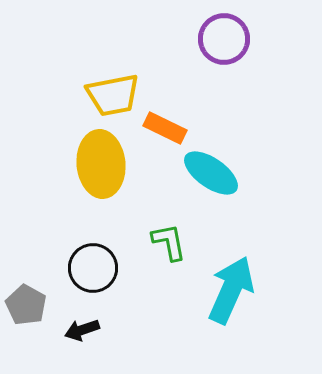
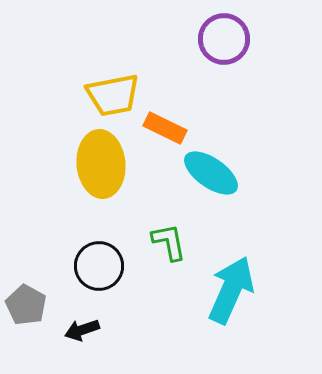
black circle: moved 6 px right, 2 px up
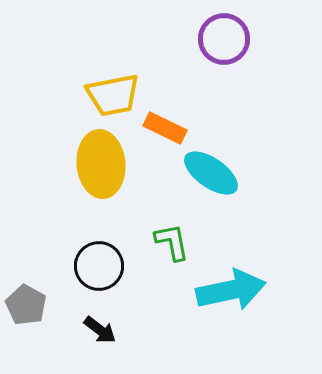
green L-shape: moved 3 px right
cyan arrow: rotated 54 degrees clockwise
black arrow: moved 18 px right; rotated 124 degrees counterclockwise
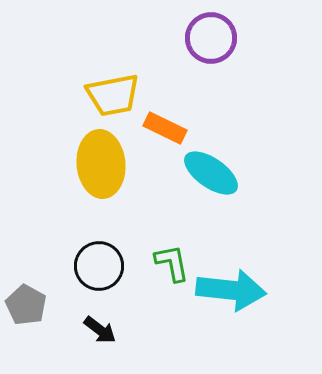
purple circle: moved 13 px left, 1 px up
green L-shape: moved 21 px down
cyan arrow: rotated 18 degrees clockwise
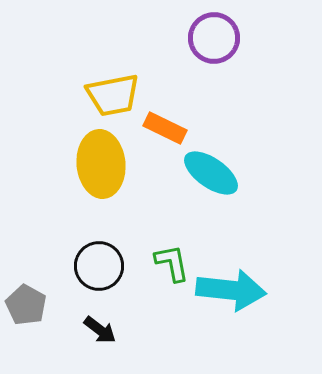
purple circle: moved 3 px right
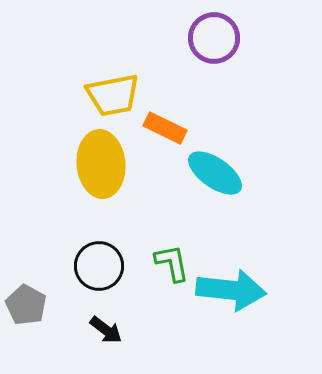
cyan ellipse: moved 4 px right
black arrow: moved 6 px right
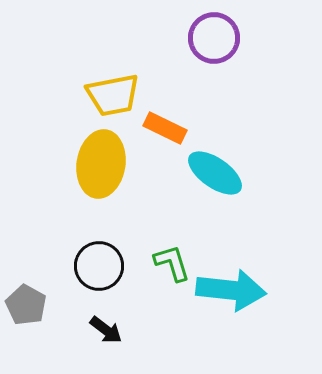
yellow ellipse: rotated 14 degrees clockwise
green L-shape: rotated 6 degrees counterclockwise
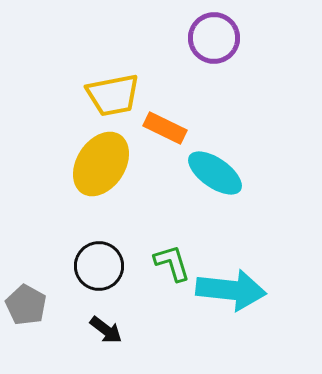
yellow ellipse: rotated 24 degrees clockwise
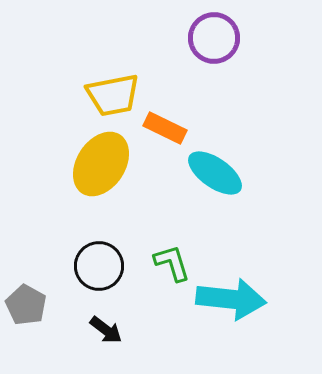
cyan arrow: moved 9 px down
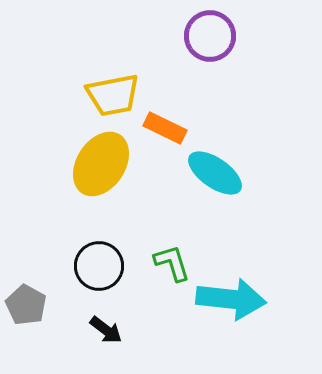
purple circle: moved 4 px left, 2 px up
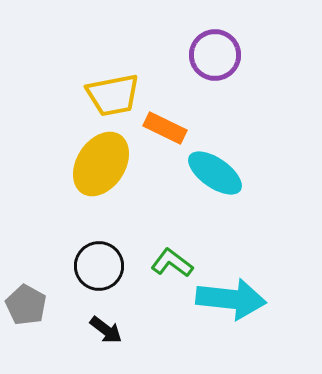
purple circle: moved 5 px right, 19 px down
green L-shape: rotated 36 degrees counterclockwise
